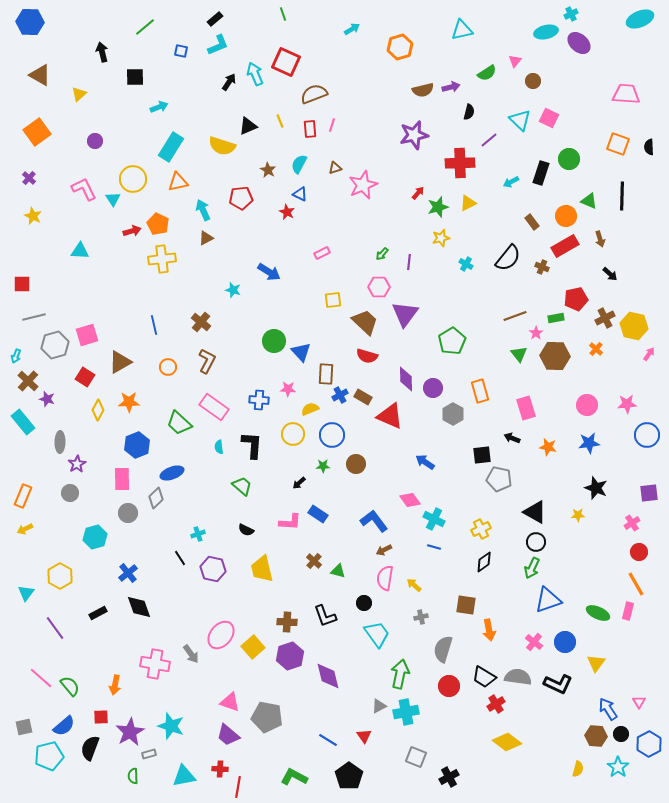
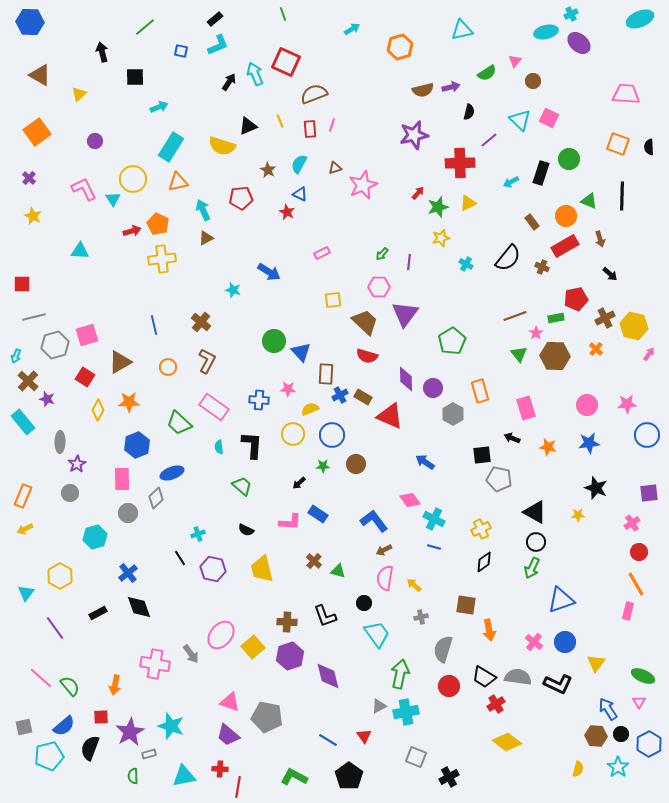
blue triangle at (548, 600): moved 13 px right
green ellipse at (598, 613): moved 45 px right, 63 px down
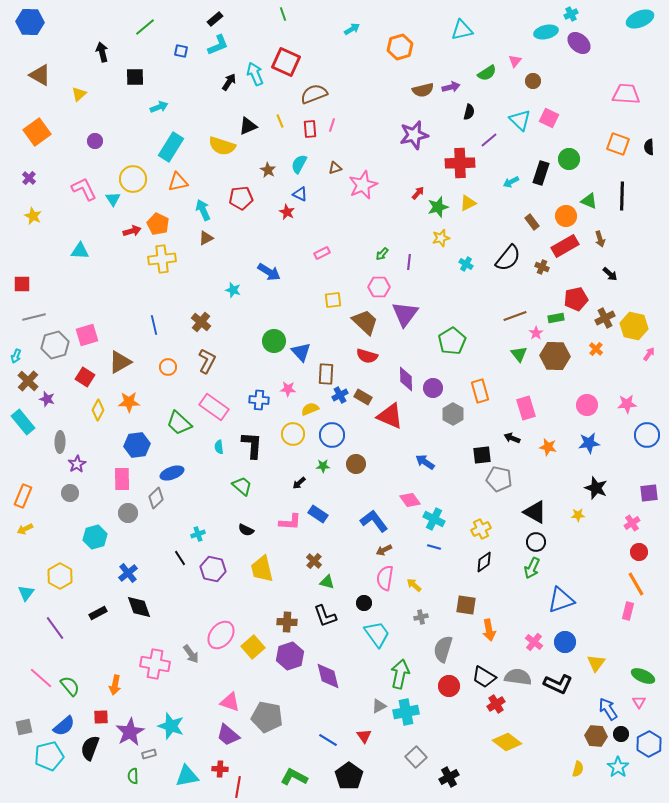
blue hexagon at (137, 445): rotated 15 degrees clockwise
green triangle at (338, 571): moved 11 px left, 11 px down
gray square at (416, 757): rotated 25 degrees clockwise
cyan triangle at (184, 776): moved 3 px right
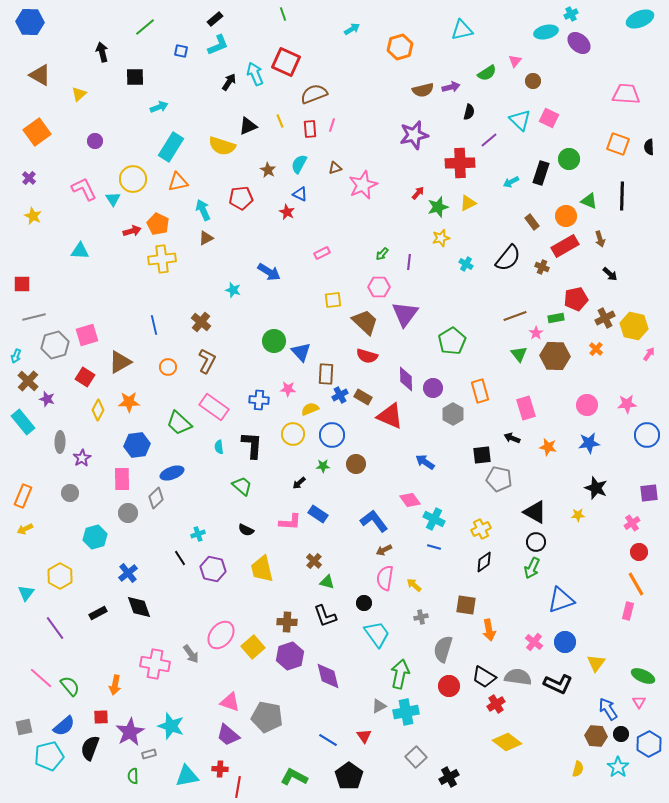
purple star at (77, 464): moved 5 px right, 6 px up
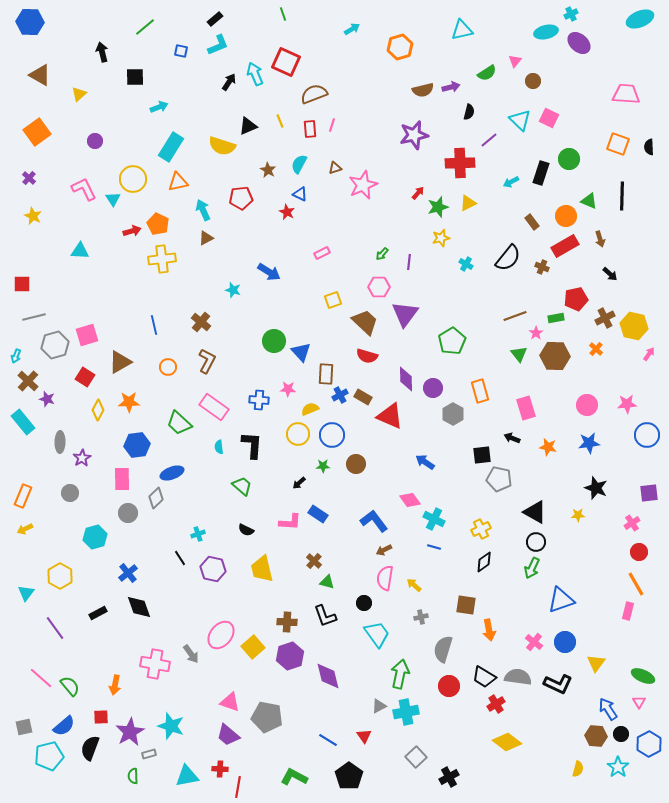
yellow square at (333, 300): rotated 12 degrees counterclockwise
yellow circle at (293, 434): moved 5 px right
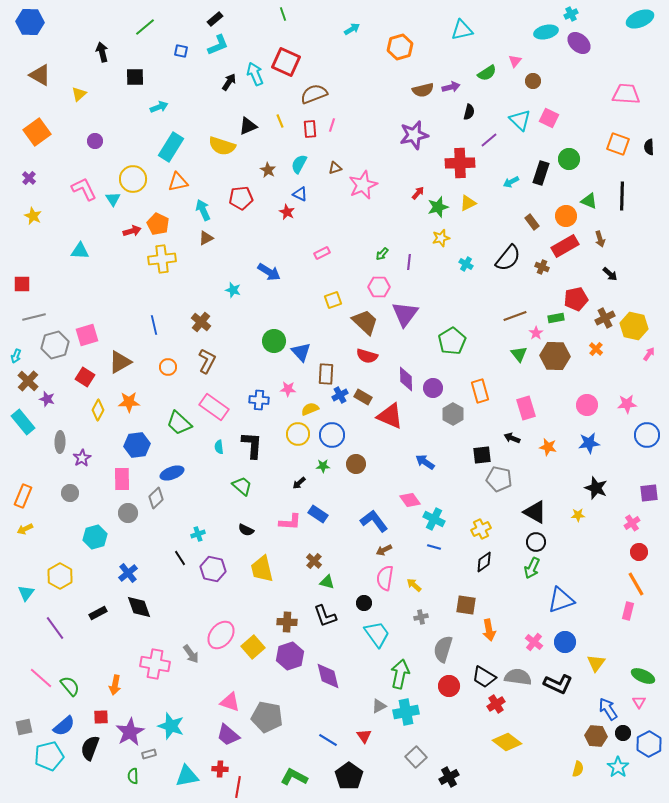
black circle at (621, 734): moved 2 px right, 1 px up
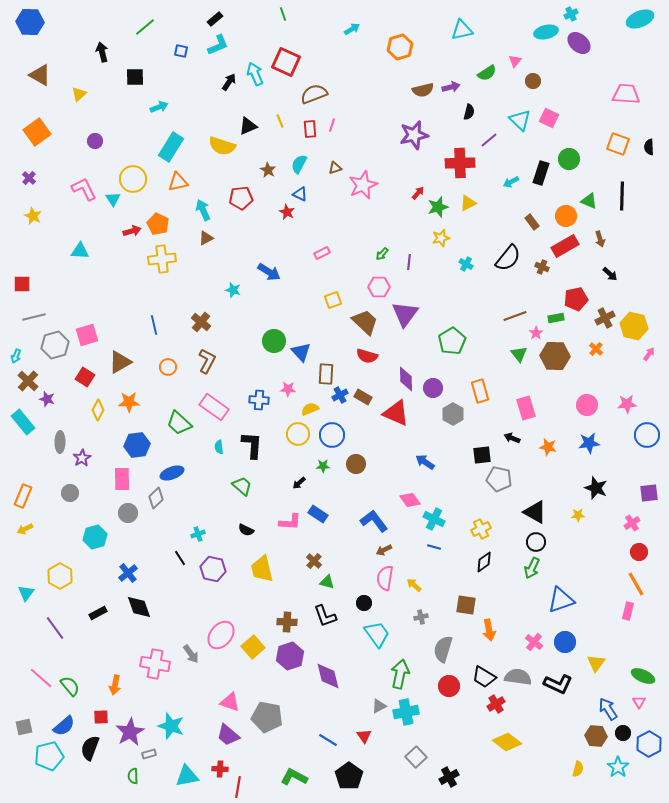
red triangle at (390, 416): moved 6 px right, 3 px up
